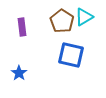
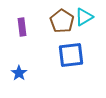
blue square: rotated 20 degrees counterclockwise
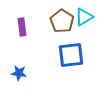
blue star: rotated 28 degrees counterclockwise
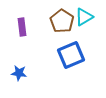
blue square: rotated 16 degrees counterclockwise
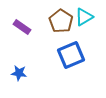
brown pentagon: moved 1 px left
purple rectangle: rotated 48 degrees counterclockwise
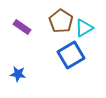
cyan triangle: moved 11 px down
blue square: rotated 8 degrees counterclockwise
blue star: moved 1 px left, 1 px down
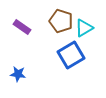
brown pentagon: rotated 15 degrees counterclockwise
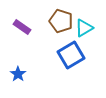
blue star: rotated 28 degrees clockwise
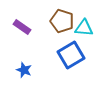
brown pentagon: moved 1 px right
cyan triangle: rotated 36 degrees clockwise
blue star: moved 6 px right, 4 px up; rotated 14 degrees counterclockwise
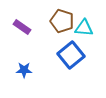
blue square: rotated 8 degrees counterclockwise
blue star: rotated 21 degrees counterclockwise
